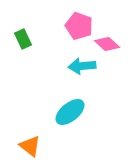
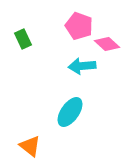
cyan ellipse: rotated 16 degrees counterclockwise
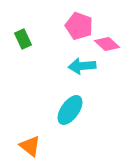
cyan ellipse: moved 2 px up
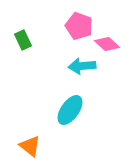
green rectangle: moved 1 px down
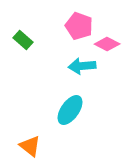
green rectangle: rotated 24 degrees counterclockwise
pink diamond: rotated 15 degrees counterclockwise
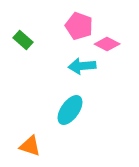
orange triangle: rotated 20 degrees counterclockwise
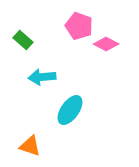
pink diamond: moved 1 px left
cyan arrow: moved 40 px left, 11 px down
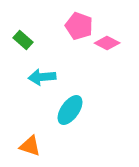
pink diamond: moved 1 px right, 1 px up
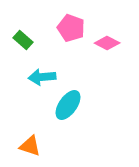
pink pentagon: moved 8 px left, 2 px down
cyan ellipse: moved 2 px left, 5 px up
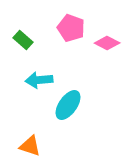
cyan arrow: moved 3 px left, 3 px down
